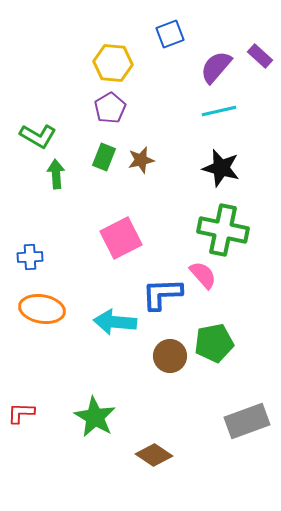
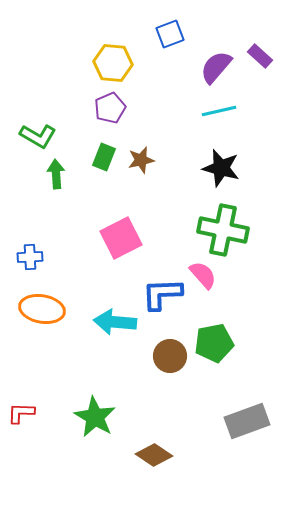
purple pentagon: rotated 8 degrees clockwise
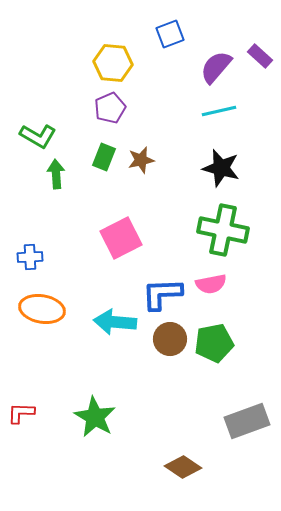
pink semicircle: moved 8 px right, 9 px down; rotated 120 degrees clockwise
brown circle: moved 17 px up
brown diamond: moved 29 px right, 12 px down
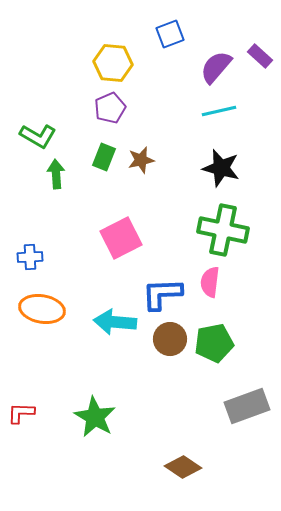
pink semicircle: moved 1 px left, 2 px up; rotated 108 degrees clockwise
gray rectangle: moved 15 px up
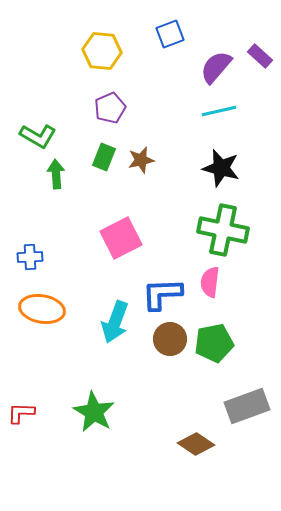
yellow hexagon: moved 11 px left, 12 px up
cyan arrow: rotated 75 degrees counterclockwise
green star: moved 1 px left, 5 px up
brown diamond: moved 13 px right, 23 px up
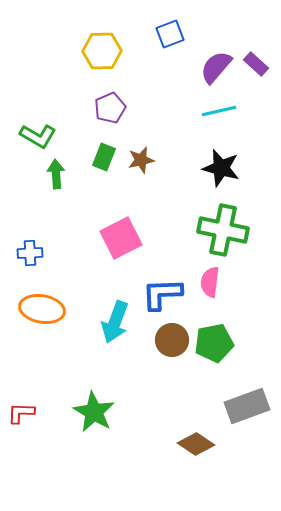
yellow hexagon: rotated 6 degrees counterclockwise
purple rectangle: moved 4 px left, 8 px down
blue cross: moved 4 px up
brown circle: moved 2 px right, 1 px down
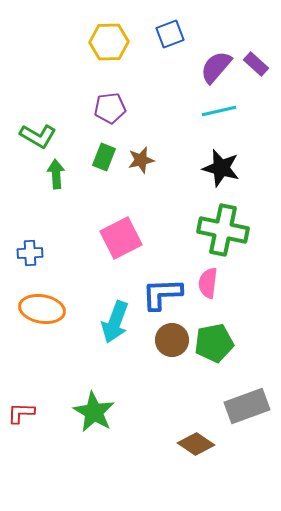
yellow hexagon: moved 7 px right, 9 px up
purple pentagon: rotated 16 degrees clockwise
pink semicircle: moved 2 px left, 1 px down
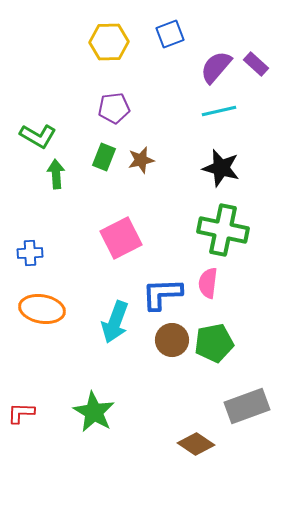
purple pentagon: moved 4 px right
